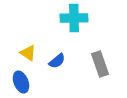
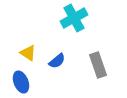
cyan cross: rotated 28 degrees counterclockwise
gray rectangle: moved 2 px left, 1 px down
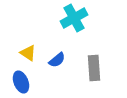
blue semicircle: moved 1 px up
gray rectangle: moved 4 px left, 3 px down; rotated 15 degrees clockwise
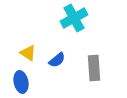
blue ellipse: rotated 10 degrees clockwise
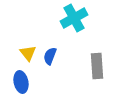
yellow triangle: rotated 18 degrees clockwise
blue semicircle: moved 7 px left, 4 px up; rotated 150 degrees clockwise
gray rectangle: moved 3 px right, 2 px up
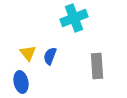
cyan cross: rotated 8 degrees clockwise
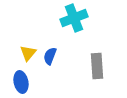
yellow triangle: rotated 18 degrees clockwise
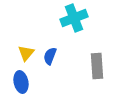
yellow triangle: moved 2 px left
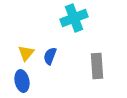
blue ellipse: moved 1 px right, 1 px up
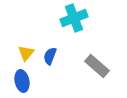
gray rectangle: rotated 45 degrees counterclockwise
